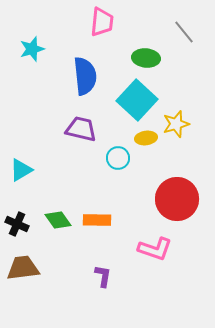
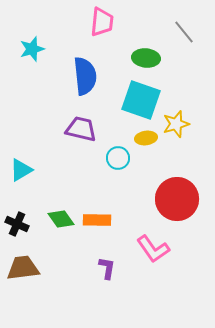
cyan square: moved 4 px right; rotated 24 degrees counterclockwise
green diamond: moved 3 px right, 1 px up
pink L-shape: moved 2 px left; rotated 36 degrees clockwise
purple L-shape: moved 4 px right, 8 px up
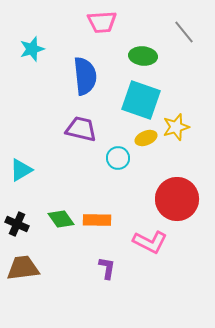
pink trapezoid: rotated 80 degrees clockwise
green ellipse: moved 3 px left, 2 px up
yellow star: moved 3 px down
yellow ellipse: rotated 15 degrees counterclockwise
pink L-shape: moved 3 px left, 7 px up; rotated 28 degrees counterclockwise
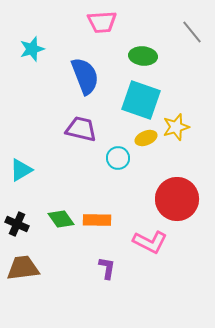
gray line: moved 8 px right
blue semicircle: rotated 15 degrees counterclockwise
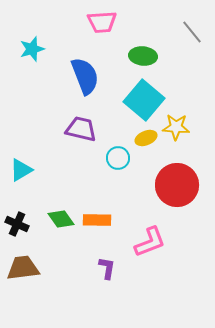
cyan square: moved 3 px right; rotated 21 degrees clockwise
yellow star: rotated 20 degrees clockwise
red circle: moved 14 px up
pink L-shape: rotated 48 degrees counterclockwise
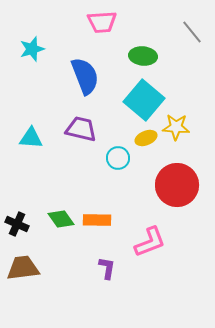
cyan triangle: moved 10 px right, 32 px up; rotated 35 degrees clockwise
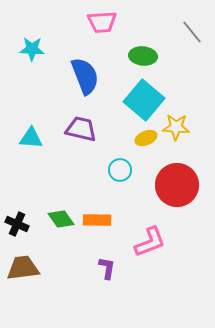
cyan star: rotated 20 degrees clockwise
cyan circle: moved 2 px right, 12 px down
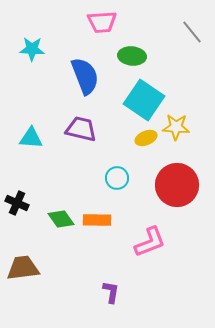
green ellipse: moved 11 px left
cyan square: rotated 6 degrees counterclockwise
cyan circle: moved 3 px left, 8 px down
black cross: moved 21 px up
purple L-shape: moved 4 px right, 24 px down
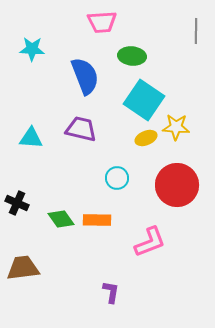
gray line: moved 4 px right, 1 px up; rotated 40 degrees clockwise
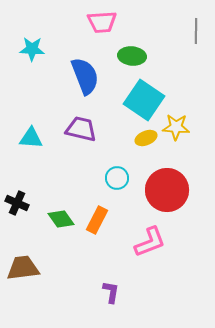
red circle: moved 10 px left, 5 px down
orange rectangle: rotated 64 degrees counterclockwise
